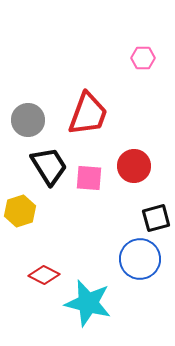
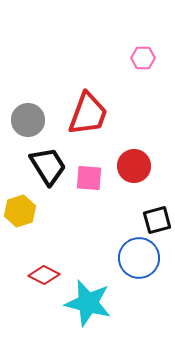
black trapezoid: moved 1 px left
black square: moved 1 px right, 2 px down
blue circle: moved 1 px left, 1 px up
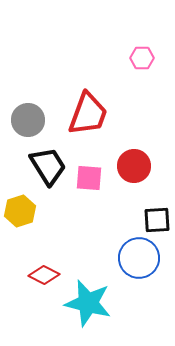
pink hexagon: moved 1 px left
black square: rotated 12 degrees clockwise
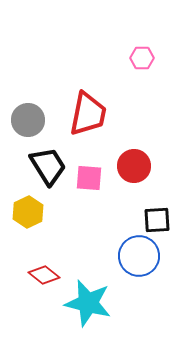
red trapezoid: rotated 9 degrees counterclockwise
yellow hexagon: moved 8 px right, 1 px down; rotated 8 degrees counterclockwise
blue circle: moved 2 px up
red diamond: rotated 12 degrees clockwise
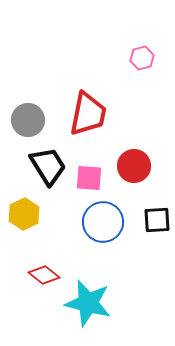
pink hexagon: rotated 15 degrees counterclockwise
yellow hexagon: moved 4 px left, 2 px down
blue circle: moved 36 px left, 34 px up
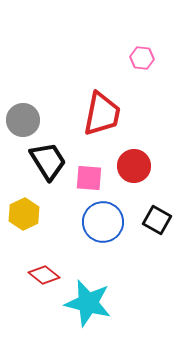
pink hexagon: rotated 20 degrees clockwise
red trapezoid: moved 14 px right
gray circle: moved 5 px left
black trapezoid: moved 5 px up
black square: rotated 32 degrees clockwise
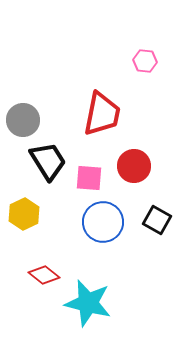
pink hexagon: moved 3 px right, 3 px down
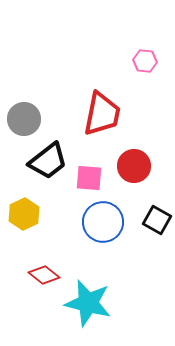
gray circle: moved 1 px right, 1 px up
black trapezoid: rotated 84 degrees clockwise
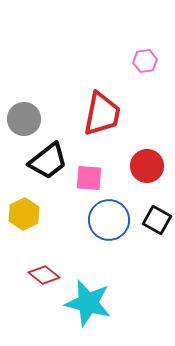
pink hexagon: rotated 15 degrees counterclockwise
red circle: moved 13 px right
blue circle: moved 6 px right, 2 px up
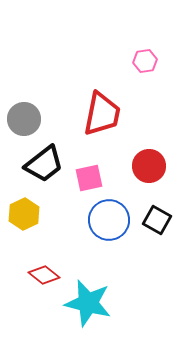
black trapezoid: moved 4 px left, 3 px down
red circle: moved 2 px right
pink square: rotated 16 degrees counterclockwise
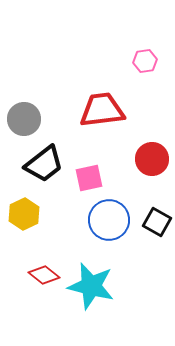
red trapezoid: moved 4 px up; rotated 108 degrees counterclockwise
red circle: moved 3 px right, 7 px up
black square: moved 2 px down
cyan star: moved 3 px right, 17 px up
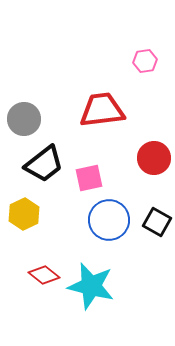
red circle: moved 2 px right, 1 px up
